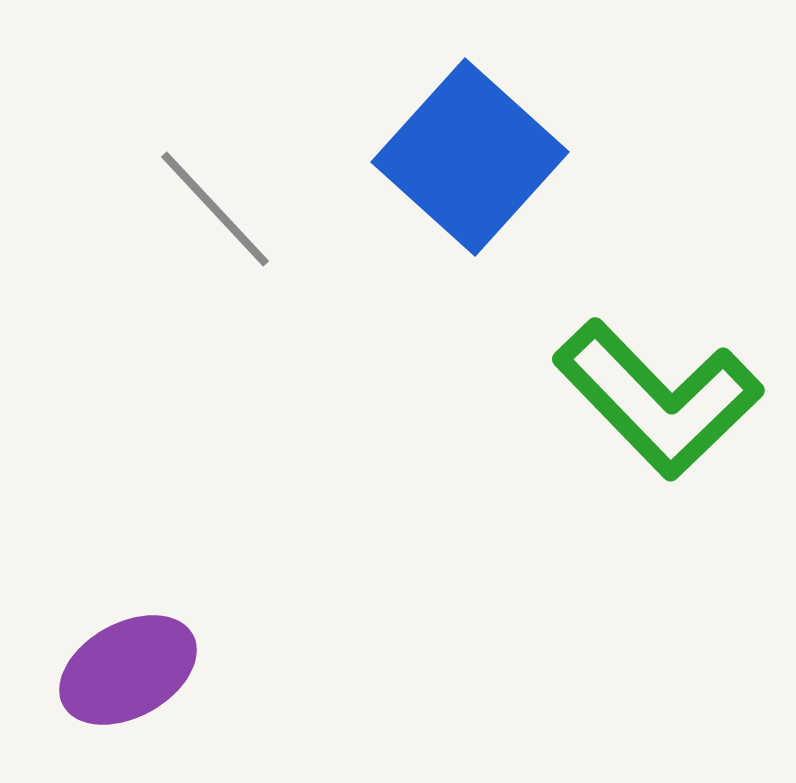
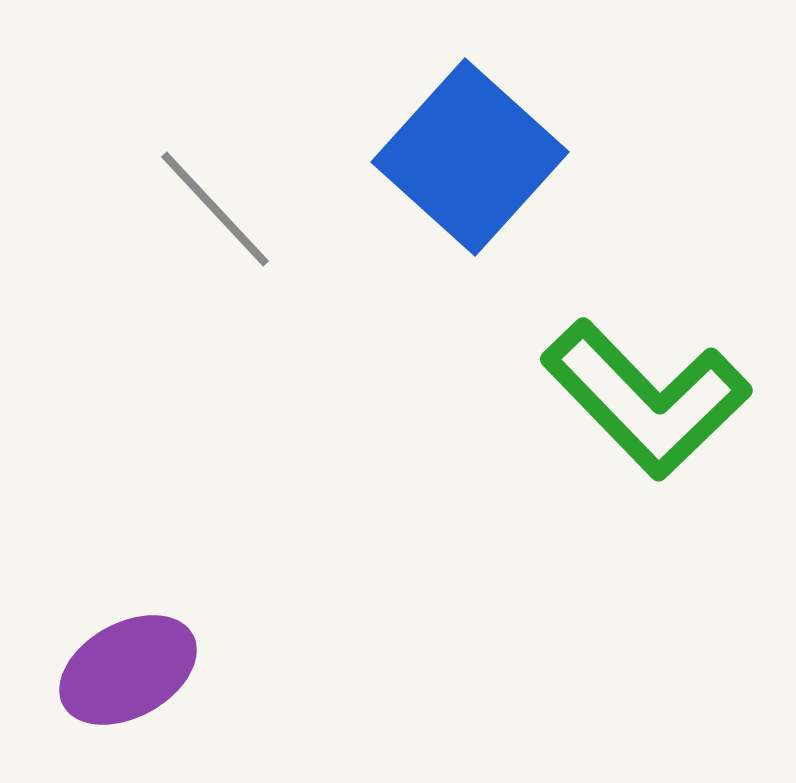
green L-shape: moved 12 px left
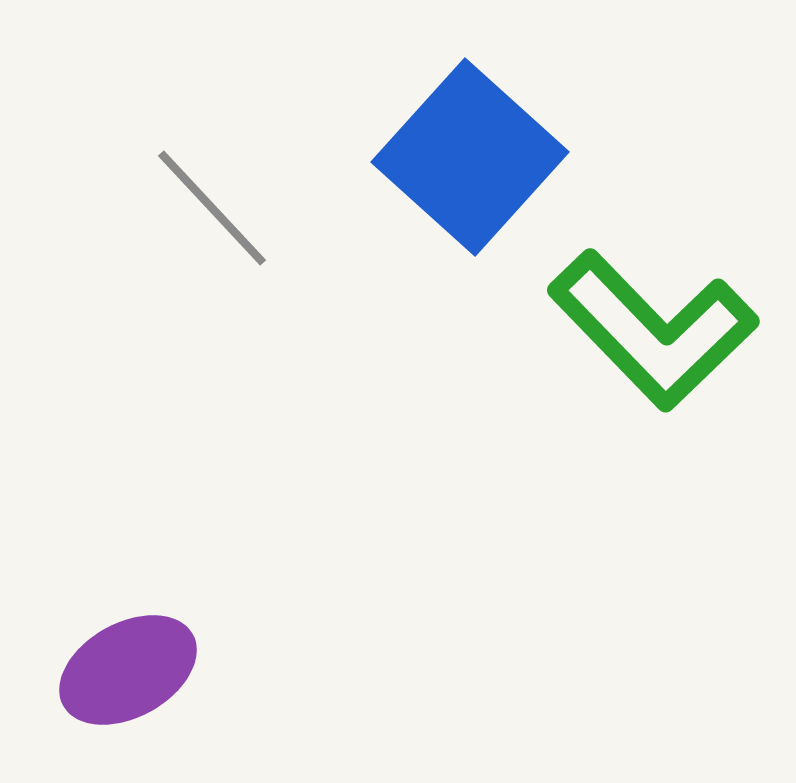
gray line: moved 3 px left, 1 px up
green L-shape: moved 7 px right, 69 px up
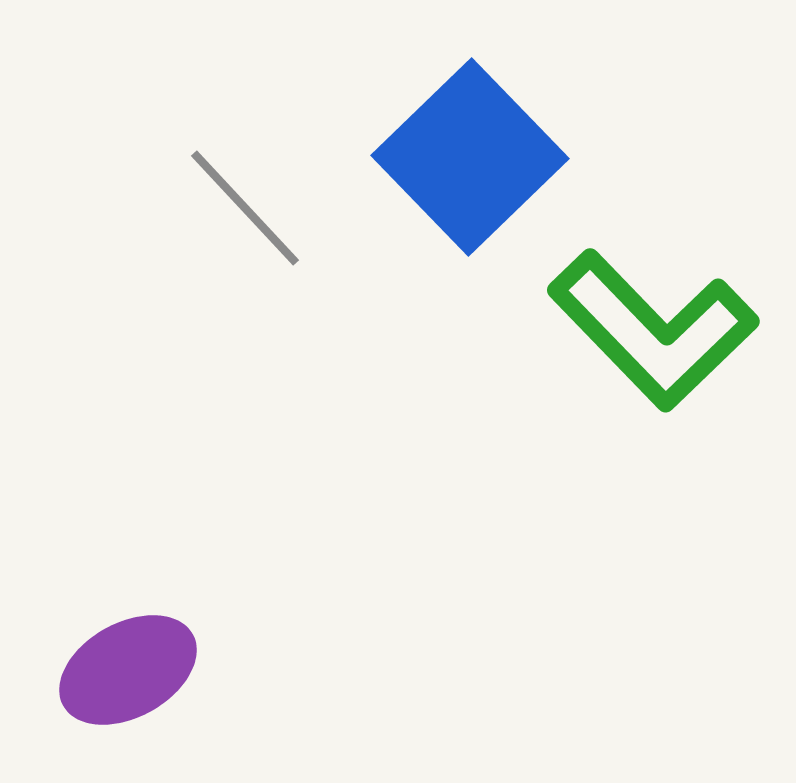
blue square: rotated 4 degrees clockwise
gray line: moved 33 px right
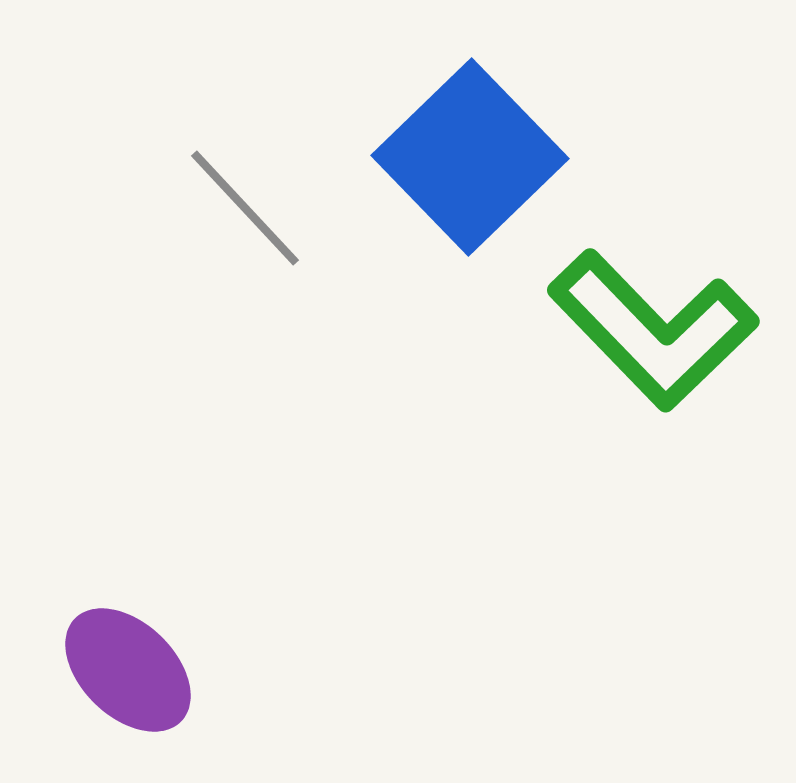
purple ellipse: rotated 73 degrees clockwise
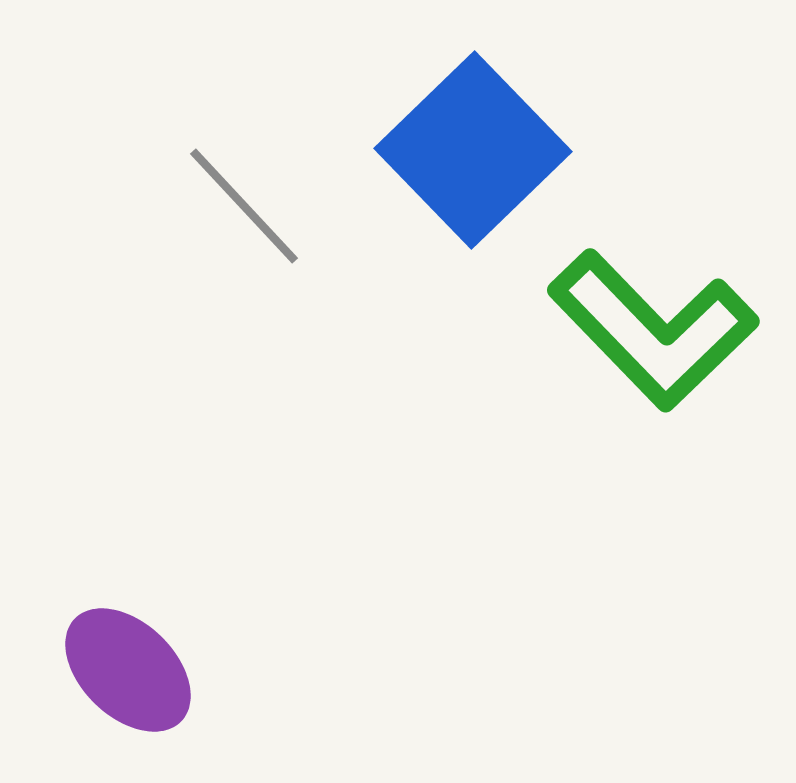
blue square: moved 3 px right, 7 px up
gray line: moved 1 px left, 2 px up
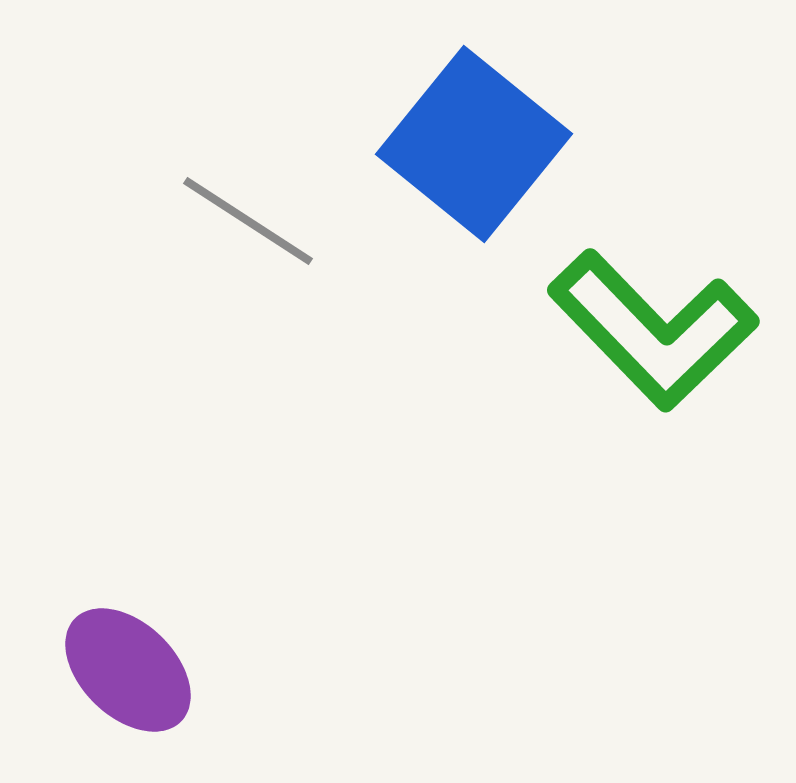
blue square: moved 1 px right, 6 px up; rotated 7 degrees counterclockwise
gray line: moved 4 px right, 15 px down; rotated 14 degrees counterclockwise
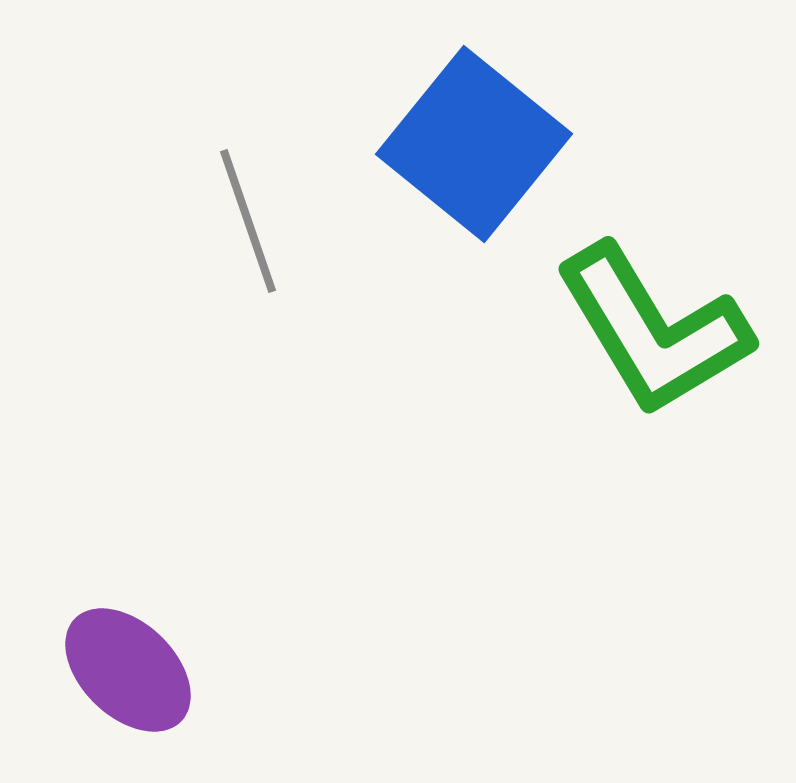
gray line: rotated 38 degrees clockwise
green L-shape: rotated 13 degrees clockwise
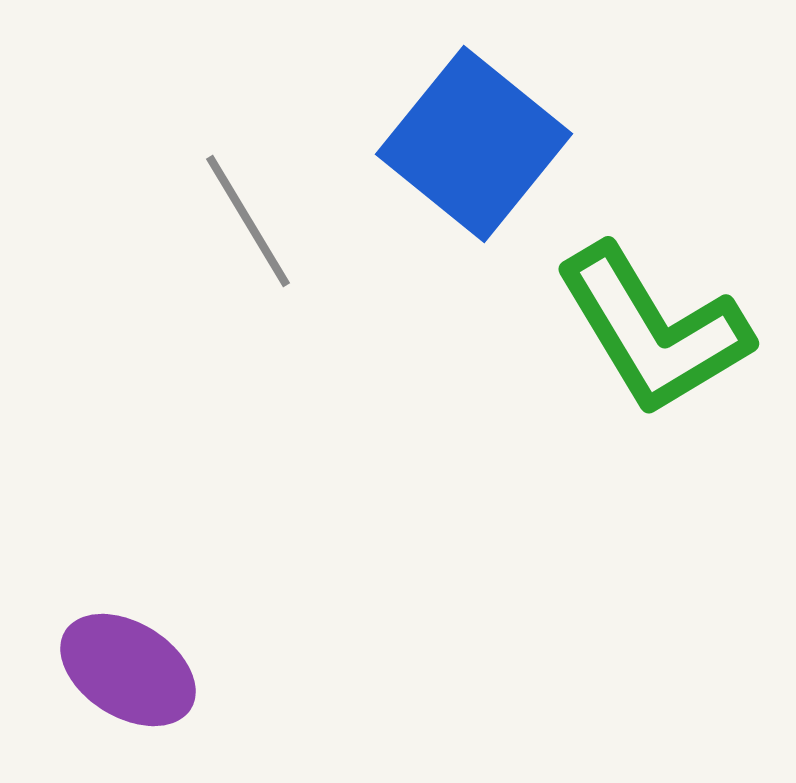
gray line: rotated 12 degrees counterclockwise
purple ellipse: rotated 12 degrees counterclockwise
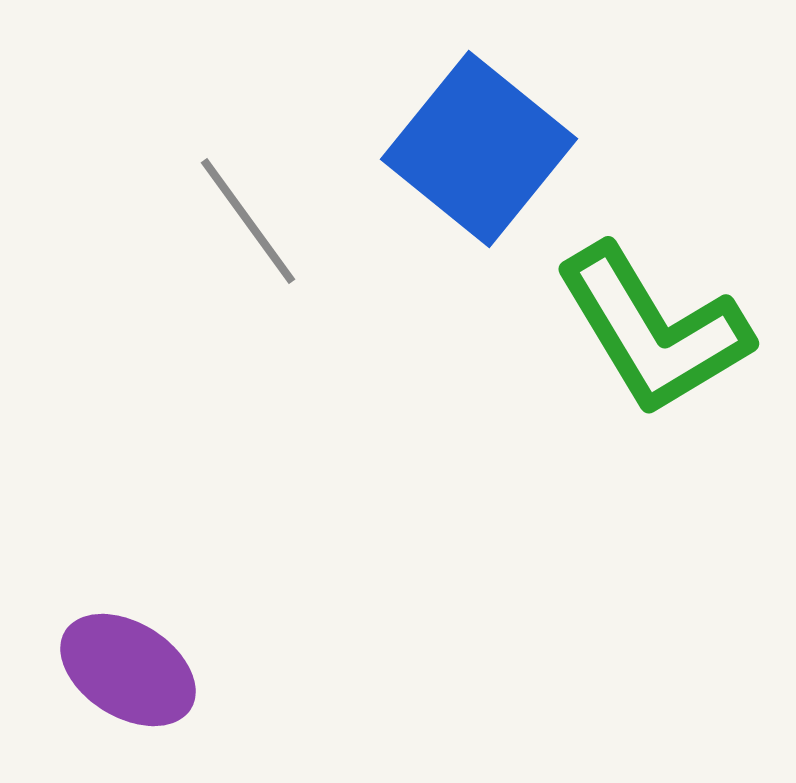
blue square: moved 5 px right, 5 px down
gray line: rotated 5 degrees counterclockwise
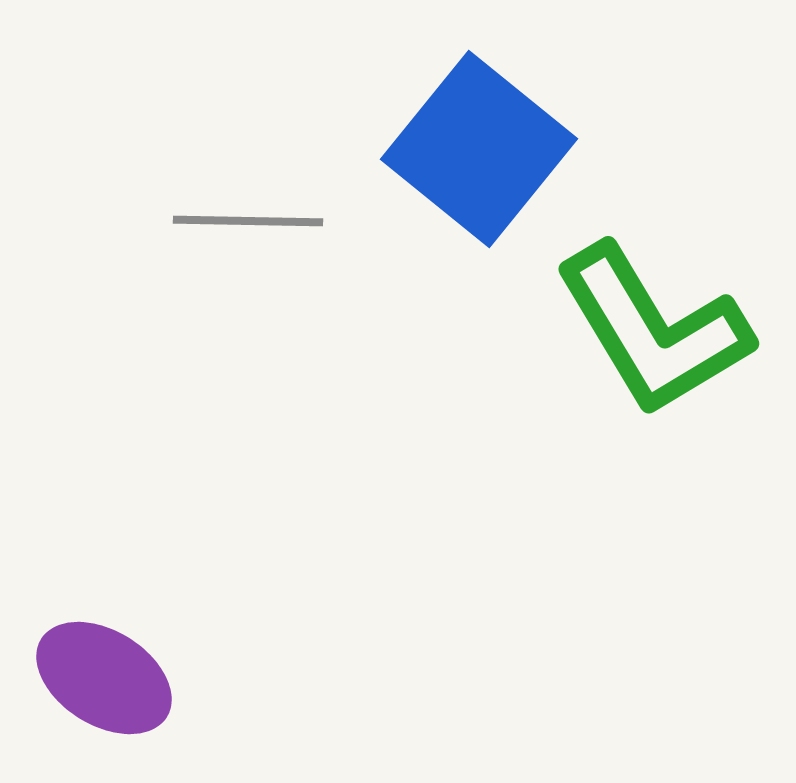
gray line: rotated 53 degrees counterclockwise
purple ellipse: moved 24 px left, 8 px down
